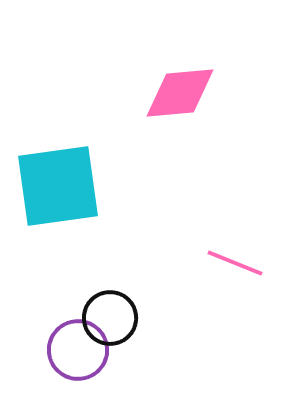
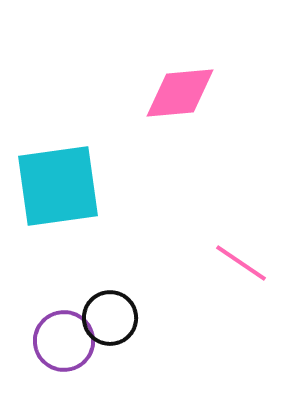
pink line: moved 6 px right; rotated 12 degrees clockwise
purple circle: moved 14 px left, 9 px up
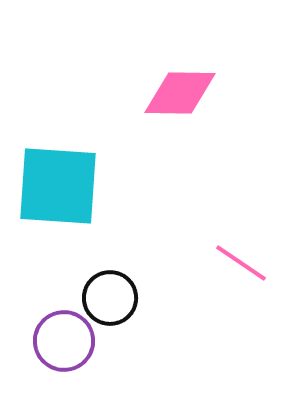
pink diamond: rotated 6 degrees clockwise
cyan square: rotated 12 degrees clockwise
black circle: moved 20 px up
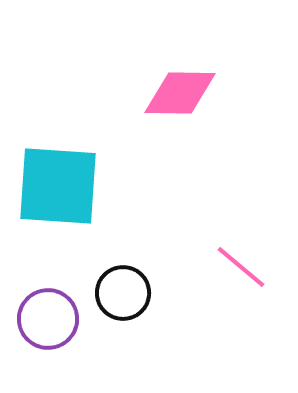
pink line: moved 4 px down; rotated 6 degrees clockwise
black circle: moved 13 px right, 5 px up
purple circle: moved 16 px left, 22 px up
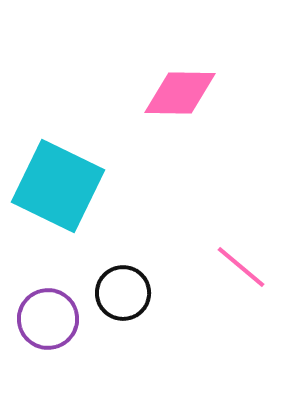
cyan square: rotated 22 degrees clockwise
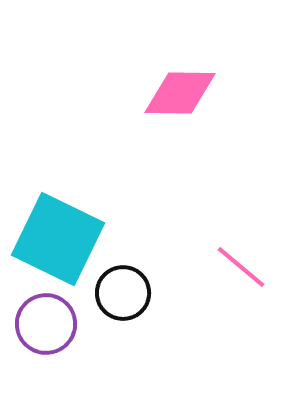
cyan square: moved 53 px down
purple circle: moved 2 px left, 5 px down
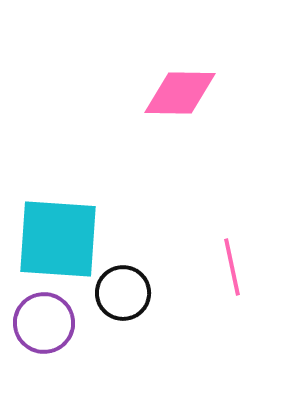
cyan square: rotated 22 degrees counterclockwise
pink line: moved 9 px left; rotated 38 degrees clockwise
purple circle: moved 2 px left, 1 px up
